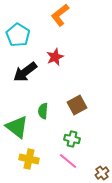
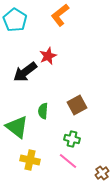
cyan pentagon: moved 3 px left, 15 px up
red star: moved 7 px left, 1 px up
yellow cross: moved 1 px right, 1 px down
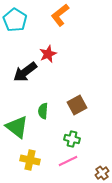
red star: moved 2 px up
pink line: rotated 66 degrees counterclockwise
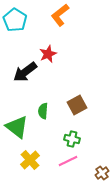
yellow cross: rotated 36 degrees clockwise
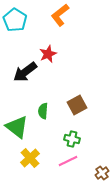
yellow cross: moved 2 px up
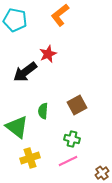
cyan pentagon: rotated 20 degrees counterclockwise
yellow cross: rotated 24 degrees clockwise
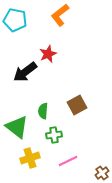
green cross: moved 18 px left, 4 px up; rotated 21 degrees counterclockwise
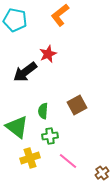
green cross: moved 4 px left, 1 px down
pink line: rotated 66 degrees clockwise
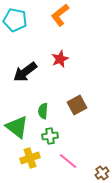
red star: moved 12 px right, 5 px down
